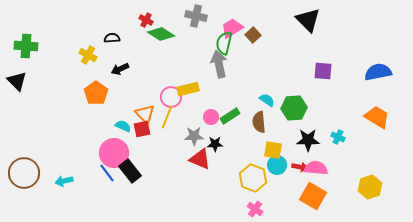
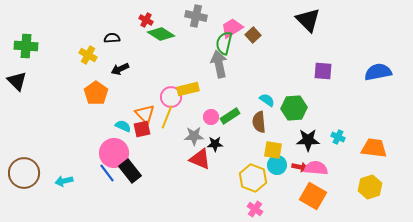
orange trapezoid at (377, 117): moved 3 px left, 31 px down; rotated 24 degrees counterclockwise
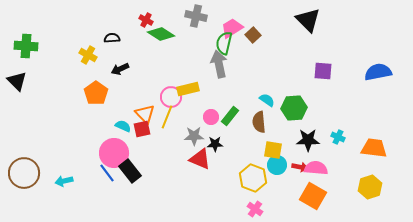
green rectangle at (230, 116): rotated 18 degrees counterclockwise
